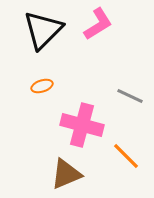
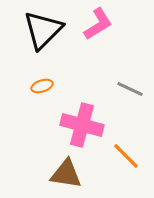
gray line: moved 7 px up
brown triangle: rotated 32 degrees clockwise
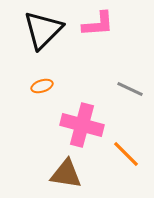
pink L-shape: rotated 28 degrees clockwise
orange line: moved 2 px up
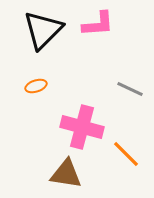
orange ellipse: moved 6 px left
pink cross: moved 2 px down
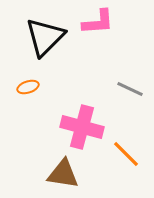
pink L-shape: moved 2 px up
black triangle: moved 2 px right, 7 px down
orange ellipse: moved 8 px left, 1 px down
brown triangle: moved 3 px left
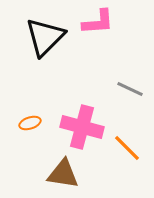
orange ellipse: moved 2 px right, 36 px down
orange line: moved 1 px right, 6 px up
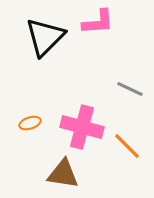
orange line: moved 2 px up
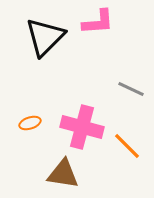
gray line: moved 1 px right
